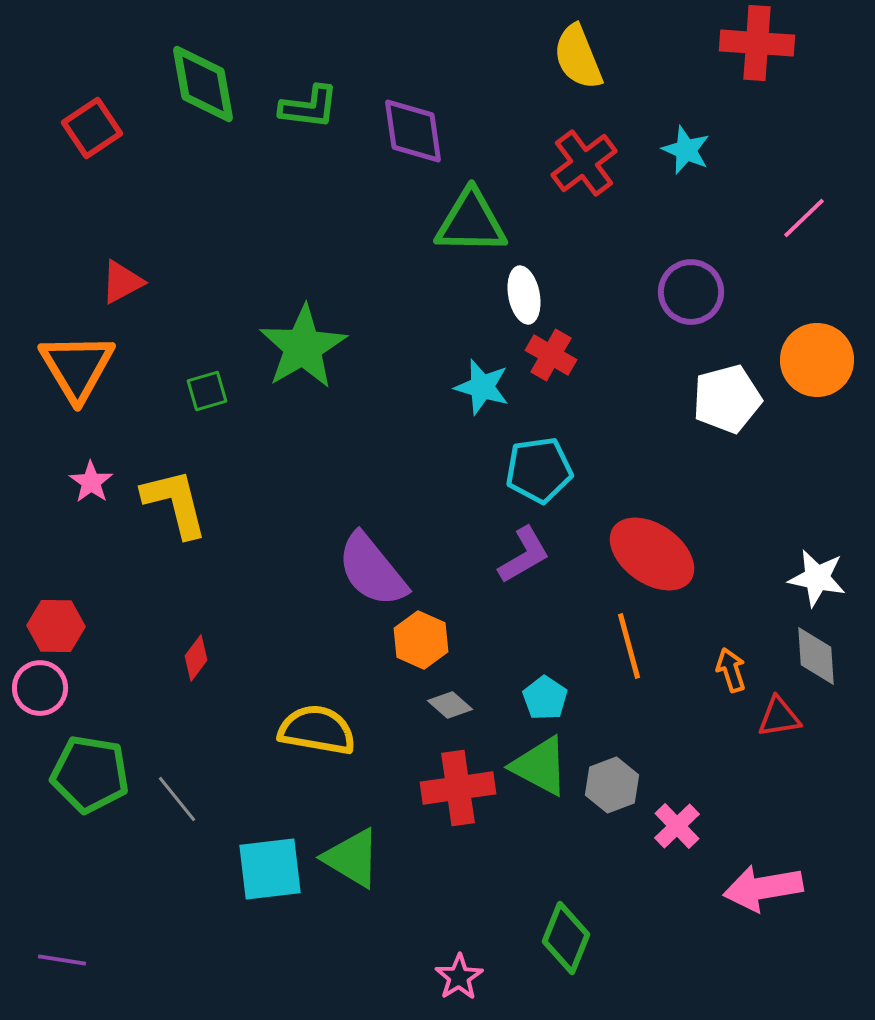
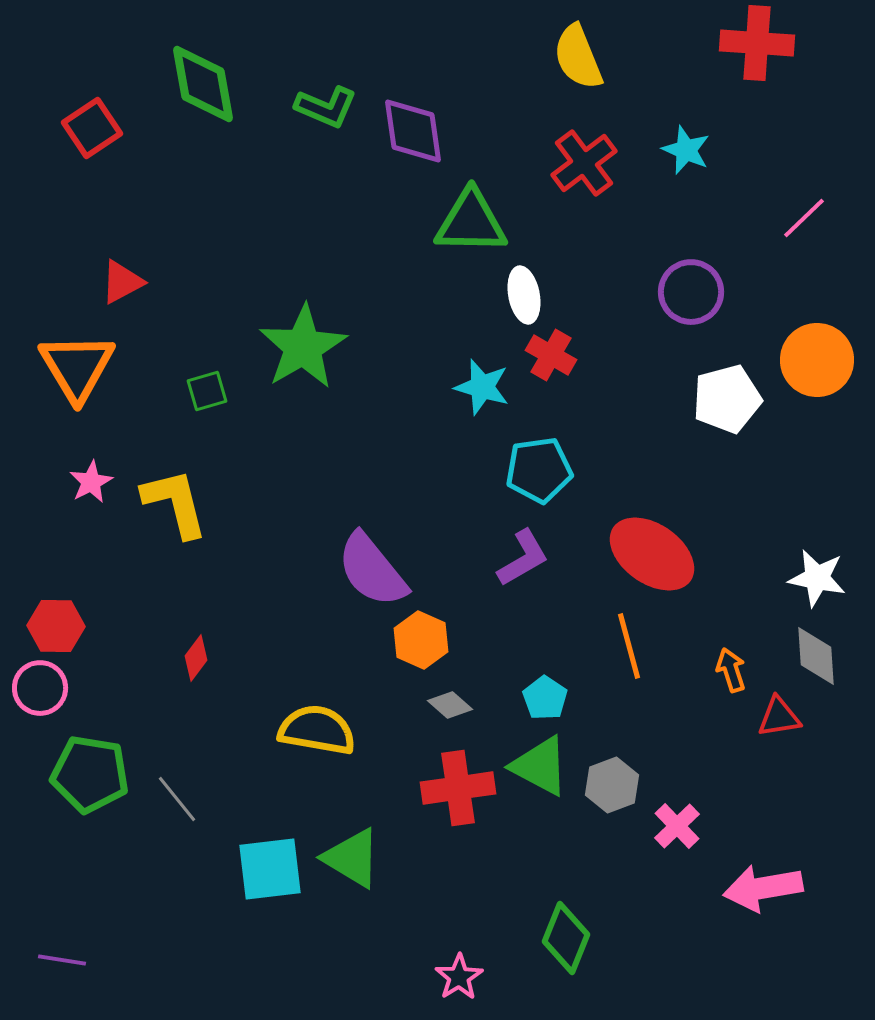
green L-shape at (309, 107): moved 17 px right; rotated 16 degrees clockwise
pink star at (91, 482): rotated 9 degrees clockwise
purple L-shape at (524, 555): moved 1 px left, 3 px down
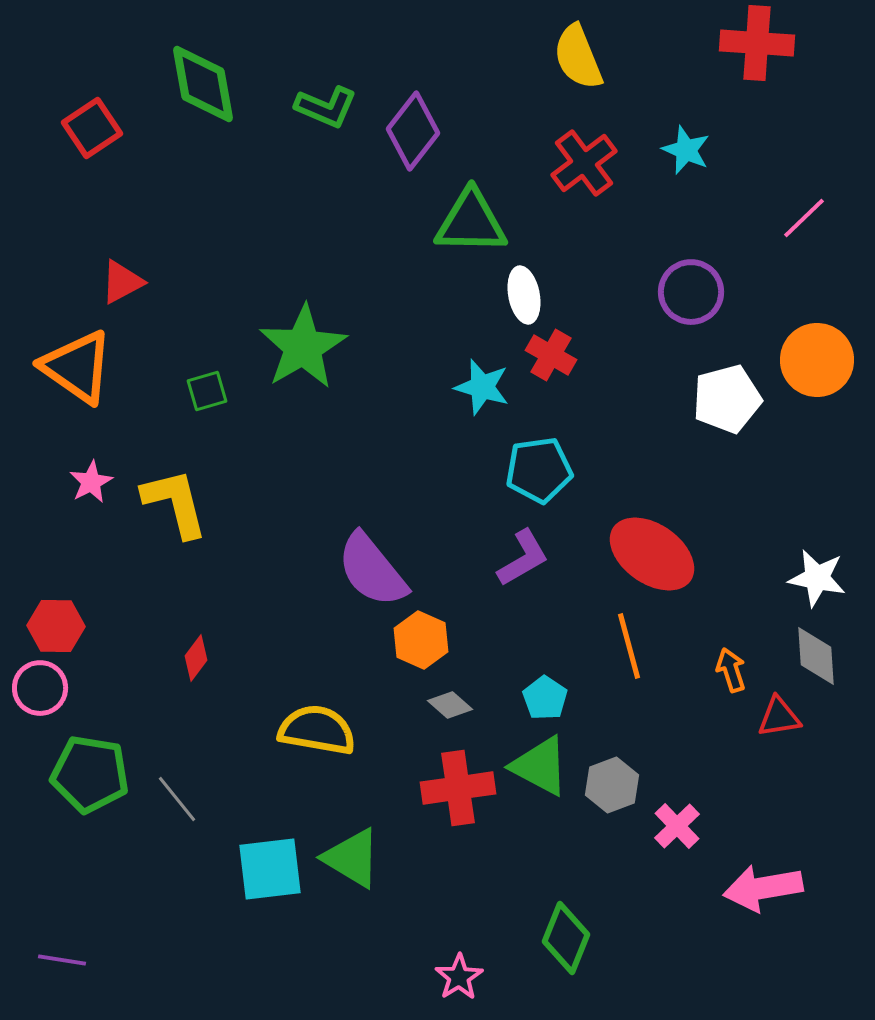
purple diamond at (413, 131): rotated 46 degrees clockwise
orange triangle at (77, 367): rotated 24 degrees counterclockwise
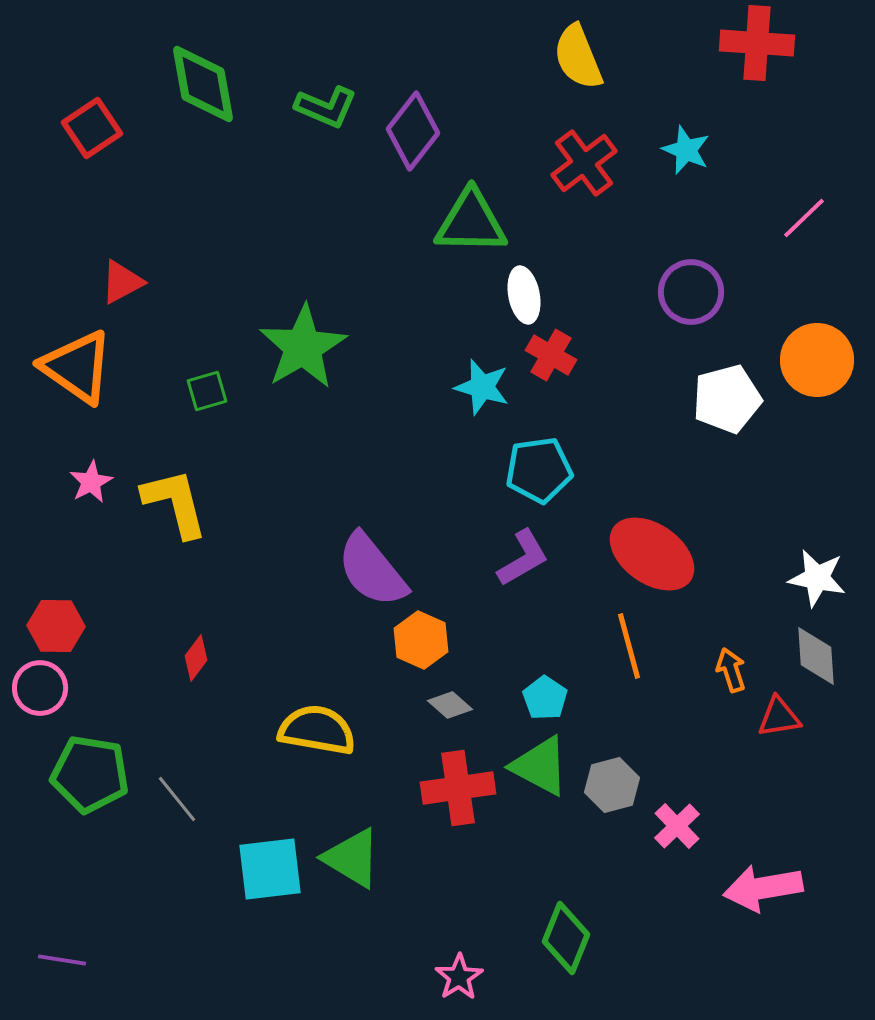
gray hexagon at (612, 785): rotated 6 degrees clockwise
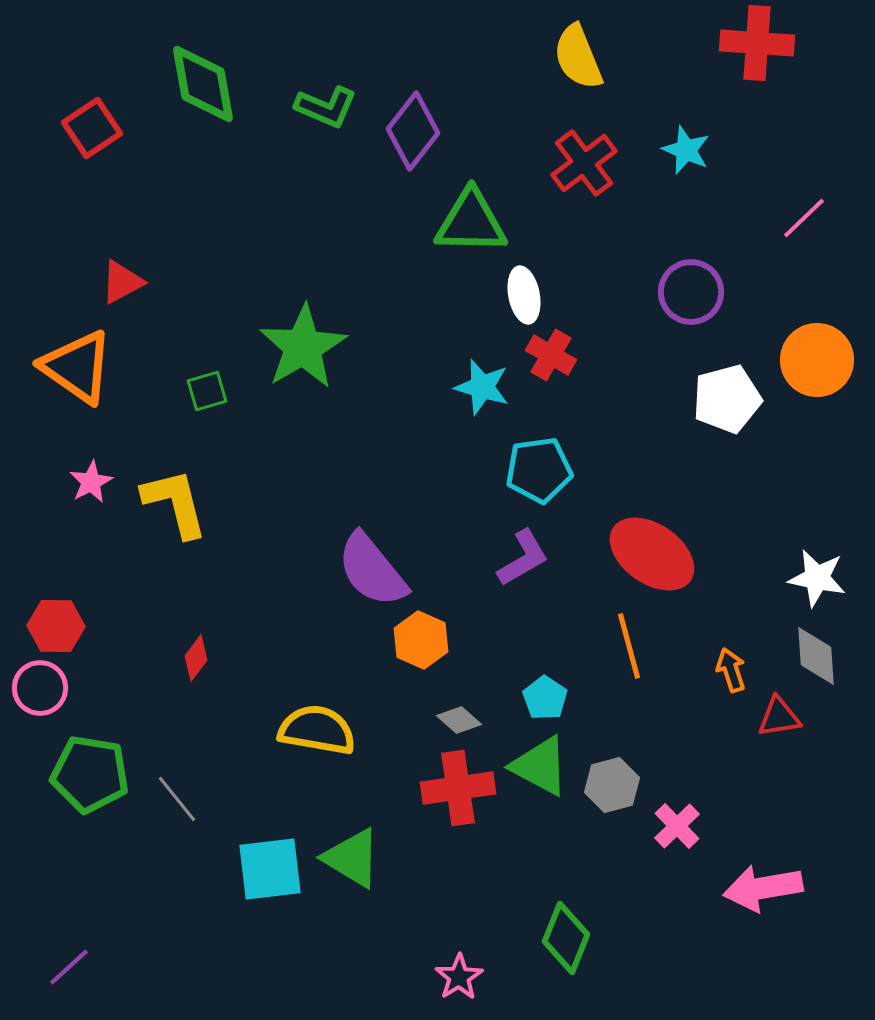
gray diamond at (450, 705): moved 9 px right, 15 px down
purple line at (62, 960): moved 7 px right, 7 px down; rotated 51 degrees counterclockwise
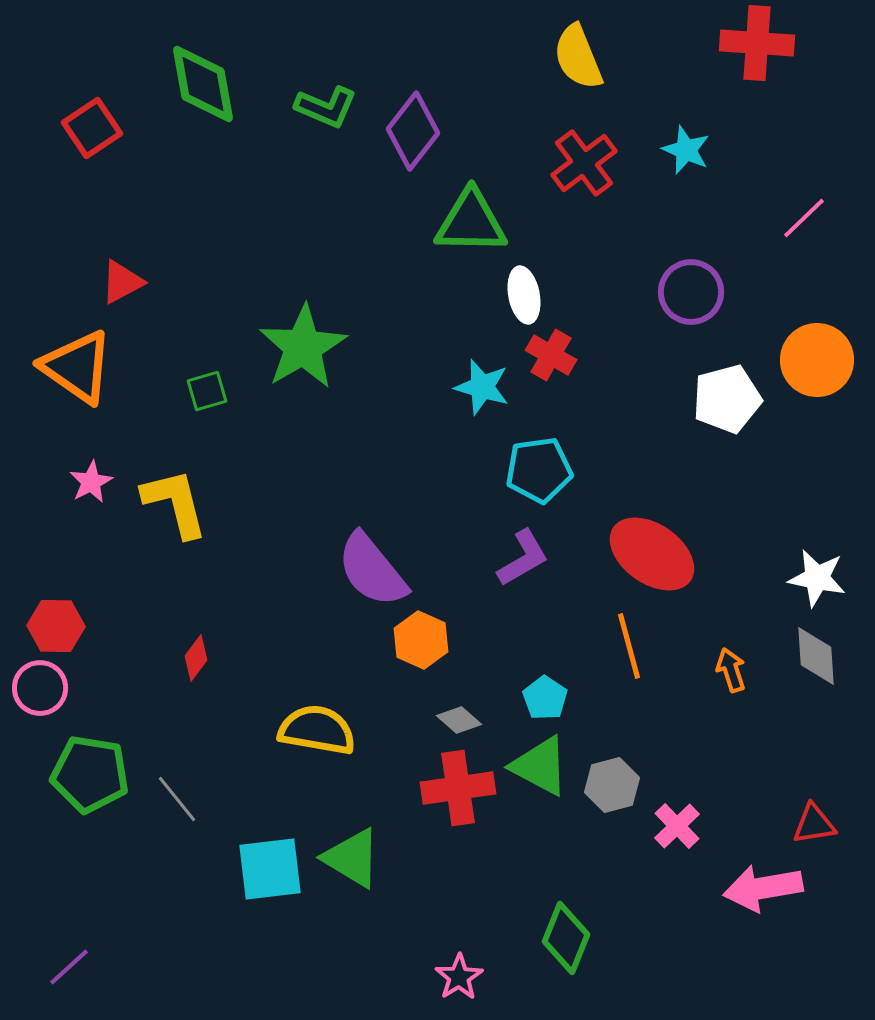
red triangle at (779, 717): moved 35 px right, 107 px down
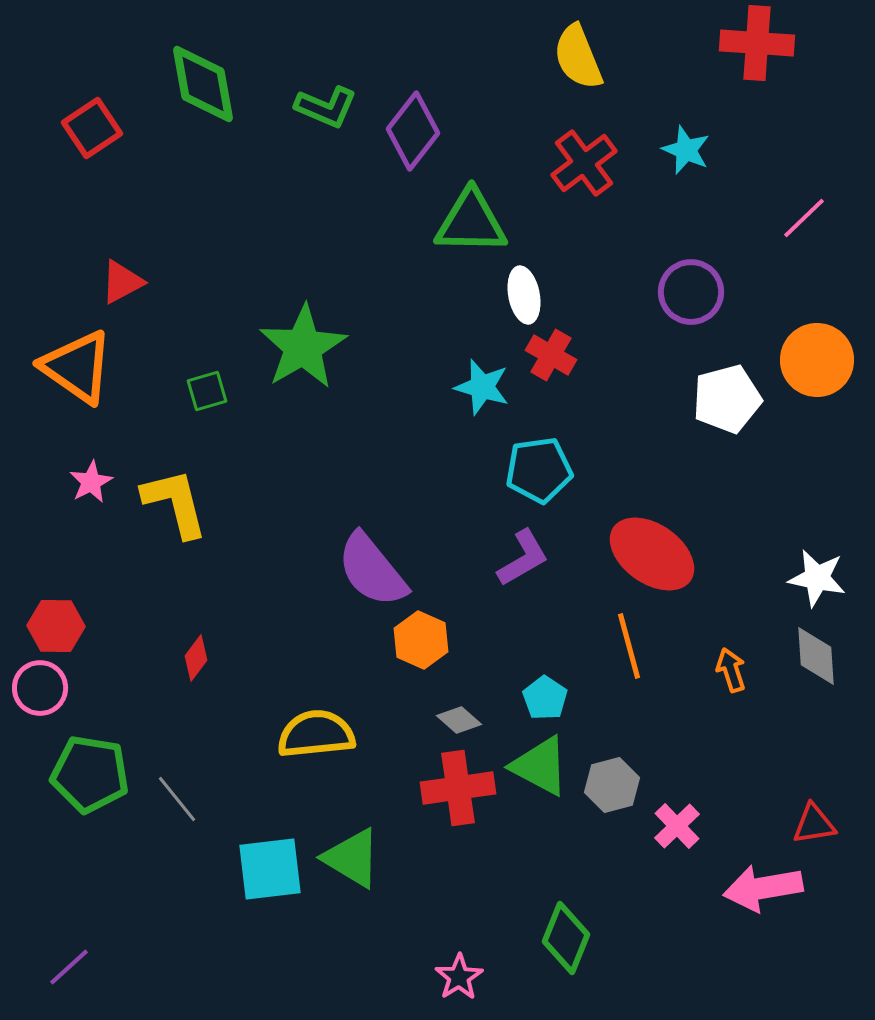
yellow semicircle at (317, 730): moved 1 px left, 4 px down; rotated 16 degrees counterclockwise
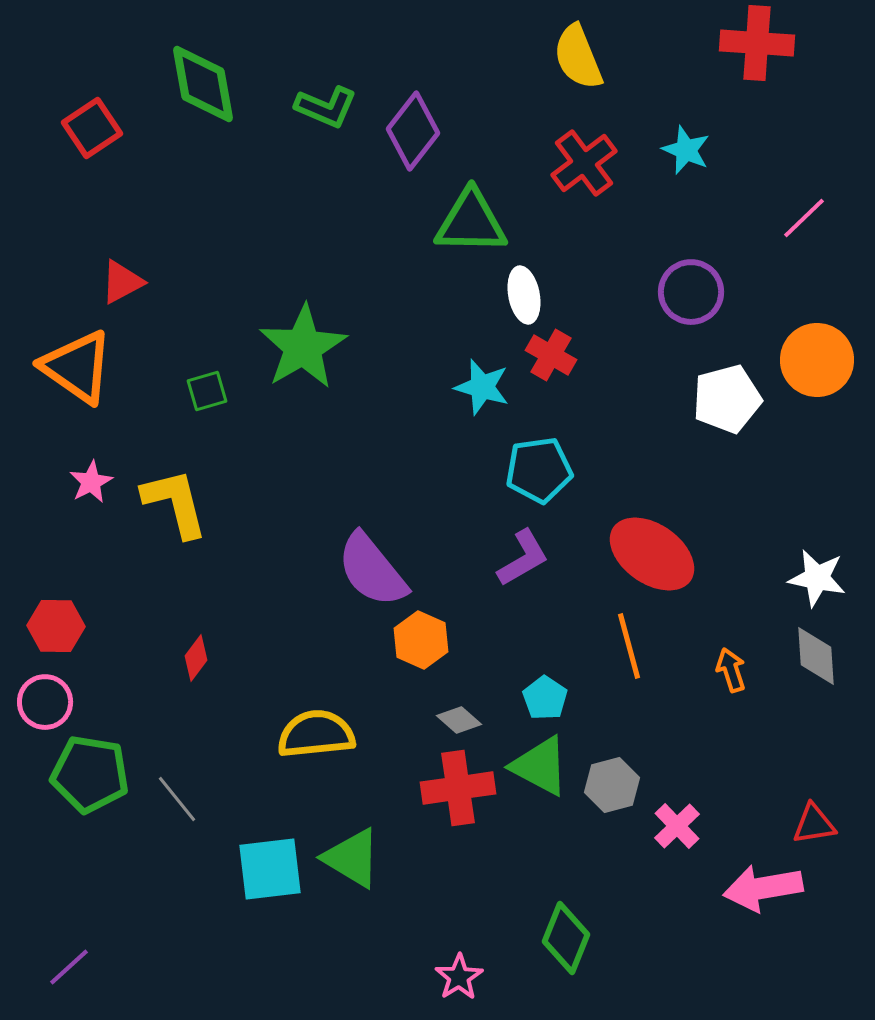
pink circle at (40, 688): moved 5 px right, 14 px down
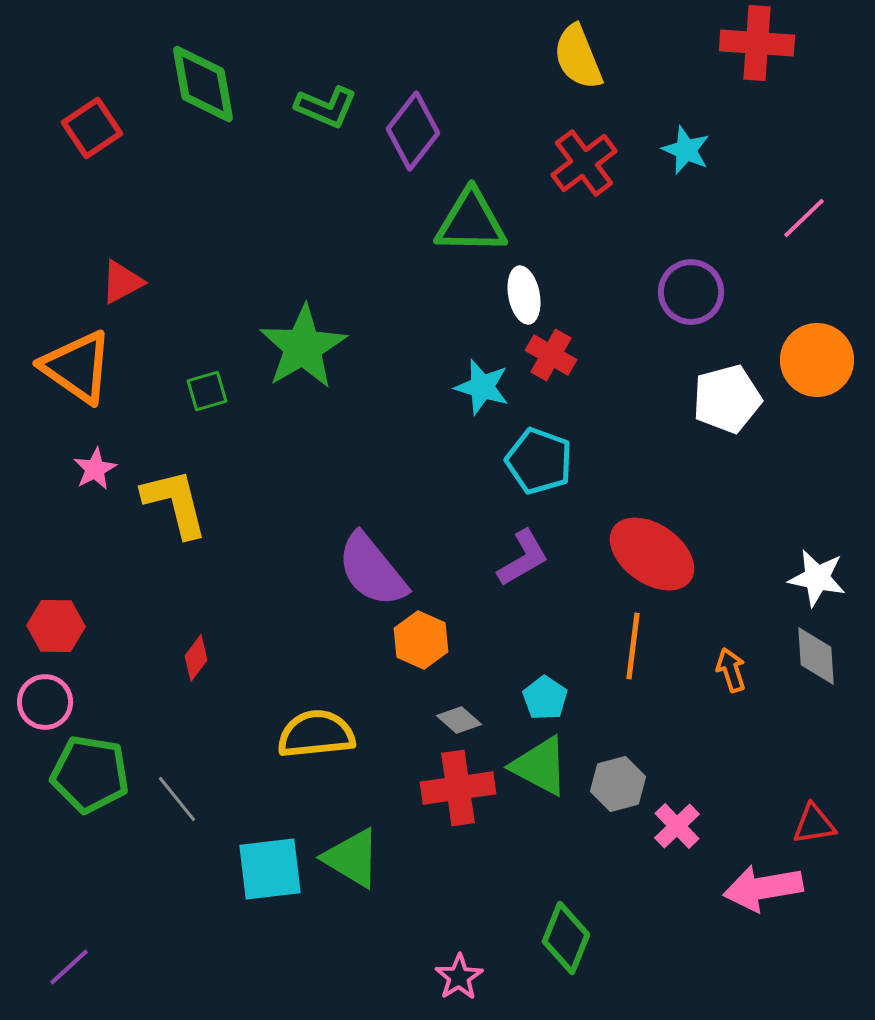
cyan pentagon at (539, 470): moved 9 px up; rotated 28 degrees clockwise
pink star at (91, 482): moved 4 px right, 13 px up
orange line at (629, 646): moved 4 px right; rotated 22 degrees clockwise
gray hexagon at (612, 785): moved 6 px right, 1 px up
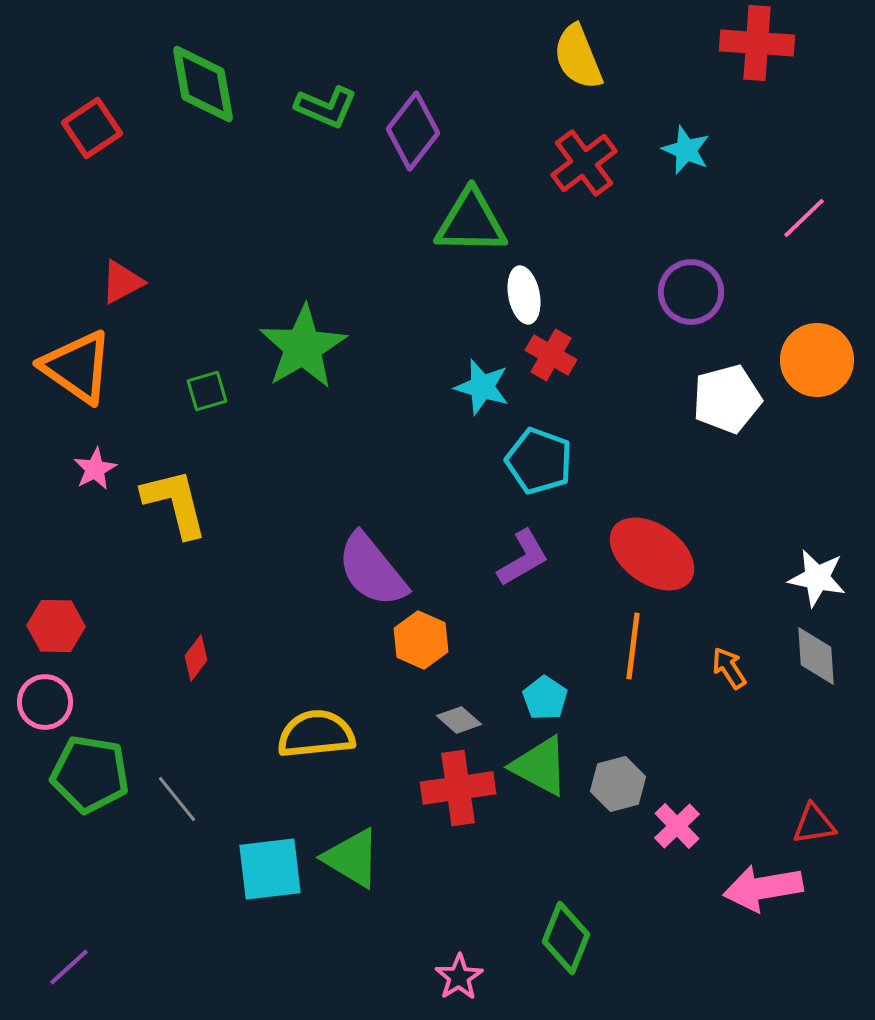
orange arrow at (731, 670): moved 2 px left, 2 px up; rotated 15 degrees counterclockwise
